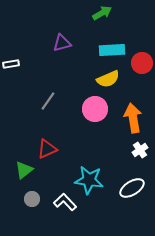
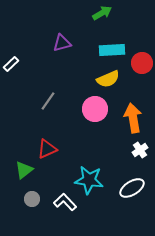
white rectangle: rotated 35 degrees counterclockwise
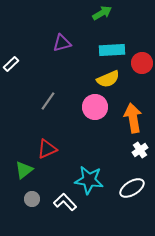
pink circle: moved 2 px up
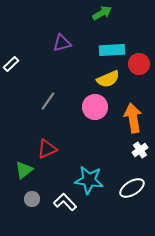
red circle: moved 3 px left, 1 px down
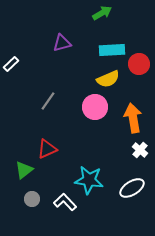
white cross: rotated 14 degrees counterclockwise
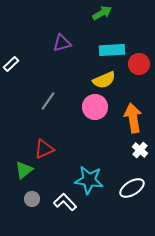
yellow semicircle: moved 4 px left, 1 px down
red triangle: moved 3 px left
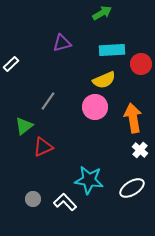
red circle: moved 2 px right
red triangle: moved 1 px left, 2 px up
green triangle: moved 44 px up
gray circle: moved 1 px right
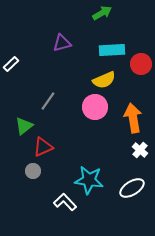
gray circle: moved 28 px up
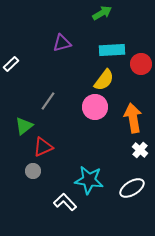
yellow semicircle: rotated 30 degrees counterclockwise
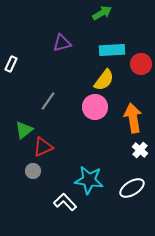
white rectangle: rotated 21 degrees counterclockwise
green triangle: moved 4 px down
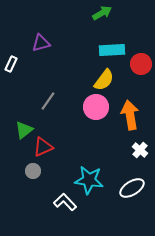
purple triangle: moved 21 px left
pink circle: moved 1 px right
orange arrow: moved 3 px left, 3 px up
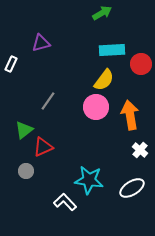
gray circle: moved 7 px left
